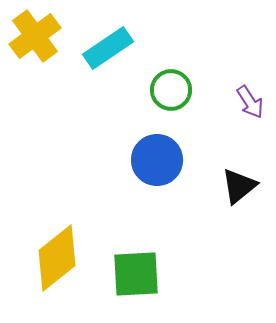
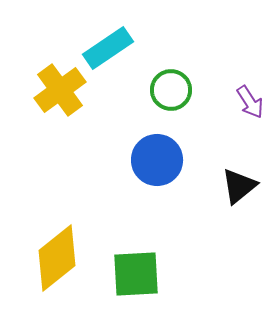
yellow cross: moved 25 px right, 54 px down
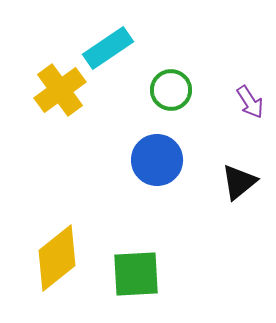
black triangle: moved 4 px up
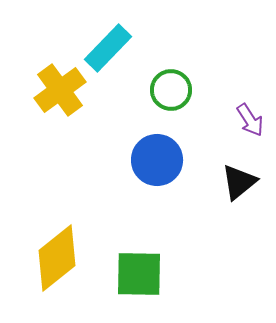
cyan rectangle: rotated 12 degrees counterclockwise
purple arrow: moved 18 px down
green square: moved 3 px right; rotated 4 degrees clockwise
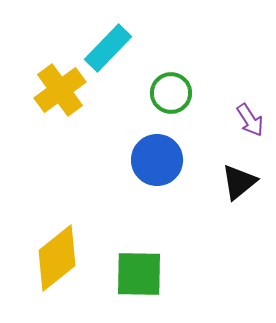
green circle: moved 3 px down
